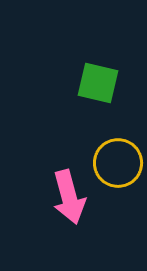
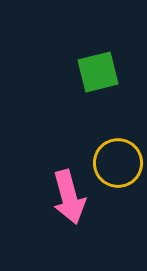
green square: moved 11 px up; rotated 27 degrees counterclockwise
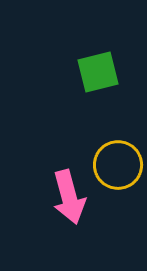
yellow circle: moved 2 px down
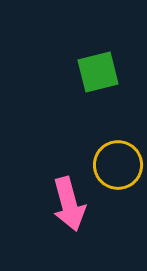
pink arrow: moved 7 px down
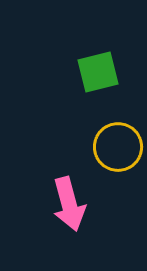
yellow circle: moved 18 px up
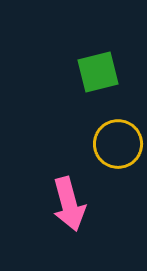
yellow circle: moved 3 px up
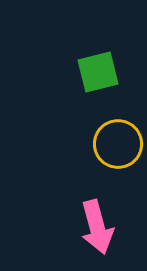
pink arrow: moved 28 px right, 23 px down
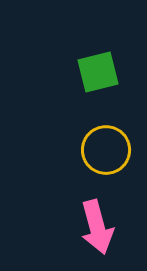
yellow circle: moved 12 px left, 6 px down
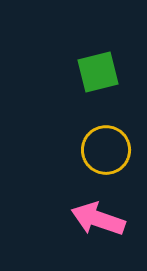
pink arrow: moved 1 px right, 8 px up; rotated 124 degrees clockwise
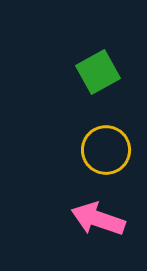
green square: rotated 15 degrees counterclockwise
